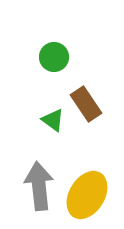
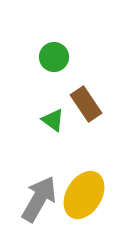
gray arrow: moved 13 px down; rotated 36 degrees clockwise
yellow ellipse: moved 3 px left
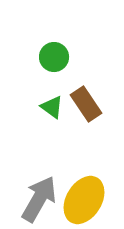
green triangle: moved 1 px left, 13 px up
yellow ellipse: moved 5 px down
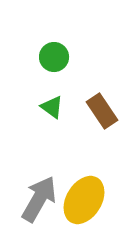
brown rectangle: moved 16 px right, 7 px down
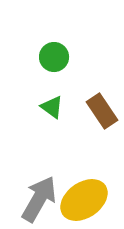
yellow ellipse: rotated 24 degrees clockwise
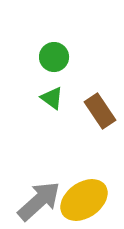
green triangle: moved 9 px up
brown rectangle: moved 2 px left
gray arrow: moved 2 px down; rotated 18 degrees clockwise
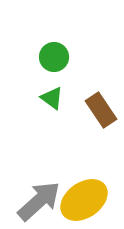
brown rectangle: moved 1 px right, 1 px up
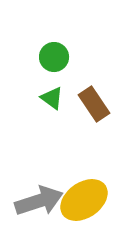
brown rectangle: moved 7 px left, 6 px up
gray arrow: rotated 24 degrees clockwise
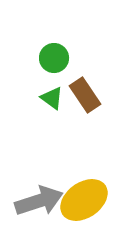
green circle: moved 1 px down
brown rectangle: moved 9 px left, 9 px up
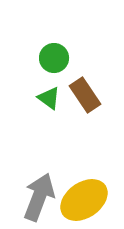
green triangle: moved 3 px left
gray arrow: moved 4 px up; rotated 51 degrees counterclockwise
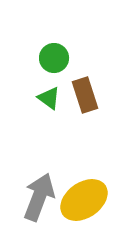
brown rectangle: rotated 16 degrees clockwise
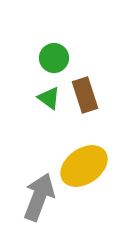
yellow ellipse: moved 34 px up
